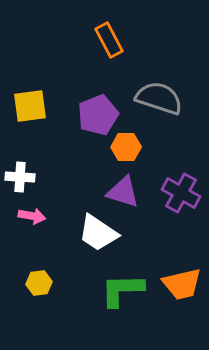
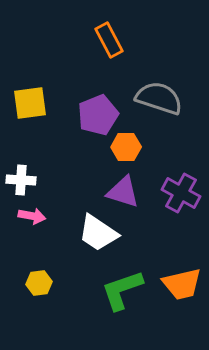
yellow square: moved 3 px up
white cross: moved 1 px right, 3 px down
green L-shape: rotated 18 degrees counterclockwise
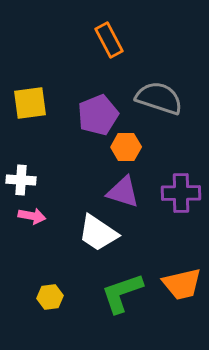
purple cross: rotated 30 degrees counterclockwise
yellow hexagon: moved 11 px right, 14 px down
green L-shape: moved 3 px down
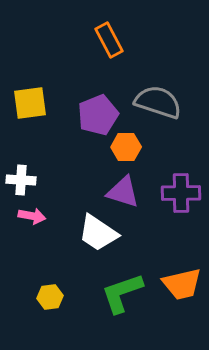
gray semicircle: moved 1 px left, 4 px down
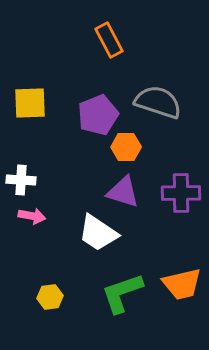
yellow square: rotated 6 degrees clockwise
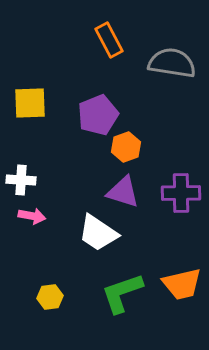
gray semicircle: moved 14 px right, 39 px up; rotated 9 degrees counterclockwise
orange hexagon: rotated 20 degrees counterclockwise
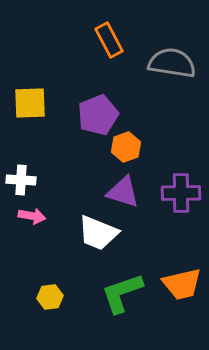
white trapezoid: rotated 12 degrees counterclockwise
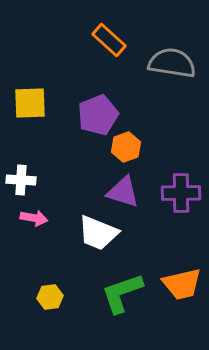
orange rectangle: rotated 20 degrees counterclockwise
pink arrow: moved 2 px right, 2 px down
